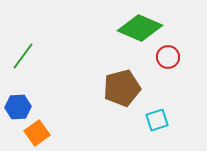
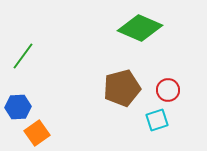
red circle: moved 33 px down
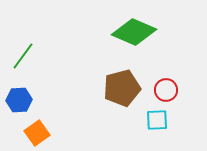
green diamond: moved 6 px left, 4 px down
red circle: moved 2 px left
blue hexagon: moved 1 px right, 7 px up
cyan square: rotated 15 degrees clockwise
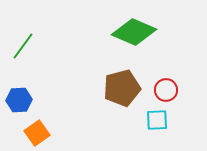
green line: moved 10 px up
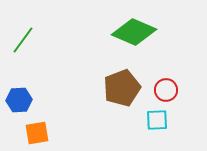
green line: moved 6 px up
brown pentagon: rotated 6 degrees counterclockwise
orange square: rotated 25 degrees clockwise
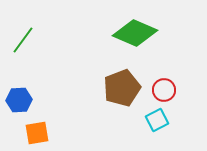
green diamond: moved 1 px right, 1 px down
red circle: moved 2 px left
cyan square: rotated 25 degrees counterclockwise
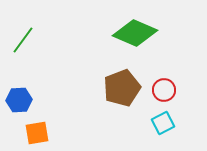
cyan square: moved 6 px right, 3 px down
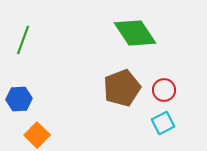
green diamond: rotated 33 degrees clockwise
green line: rotated 16 degrees counterclockwise
blue hexagon: moved 1 px up
orange square: moved 2 px down; rotated 35 degrees counterclockwise
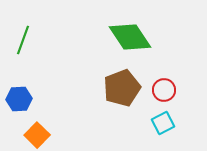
green diamond: moved 5 px left, 4 px down
